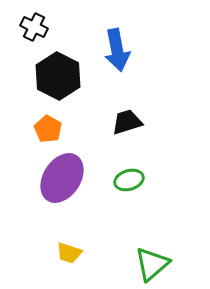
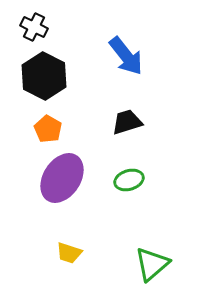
blue arrow: moved 9 px right, 6 px down; rotated 27 degrees counterclockwise
black hexagon: moved 14 px left
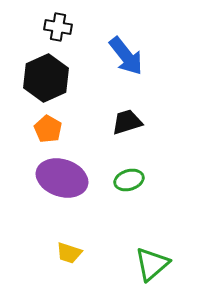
black cross: moved 24 px right; rotated 16 degrees counterclockwise
black hexagon: moved 2 px right, 2 px down; rotated 9 degrees clockwise
purple ellipse: rotated 75 degrees clockwise
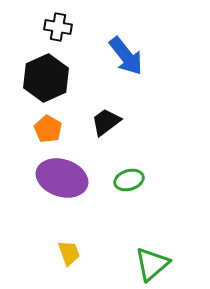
black trapezoid: moved 21 px left; rotated 20 degrees counterclockwise
yellow trapezoid: rotated 128 degrees counterclockwise
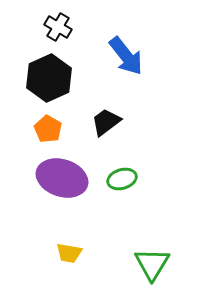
black cross: rotated 20 degrees clockwise
black hexagon: moved 3 px right
green ellipse: moved 7 px left, 1 px up
yellow trapezoid: rotated 120 degrees clockwise
green triangle: rotated 18 degrees counterclockwise
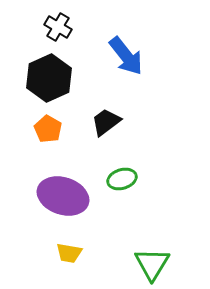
purple ellipse: moved 1 px right, 18 px down
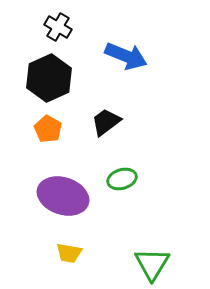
blue arrow: rotated 30 degrees counterclockwise
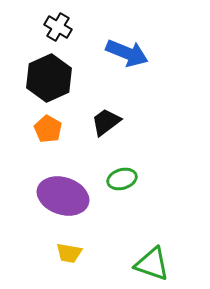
blue arrow: moved 1 px right, 3 px up
green triangle: rotated 42 degrees counterclockwise
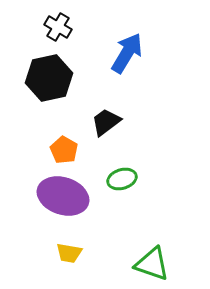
blue arrow: rotated 81 degrees counterclockwise
black hexagon: rotated 12 degrees clockwise
orange pentagon: moved 16 px right, 21 px down
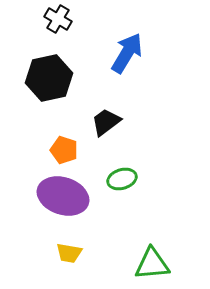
black cross: moved 8 px up
orange pentagon: rotated 12 degrees counterclockwise
green triangle: rotated 24 degrees counterclockwise
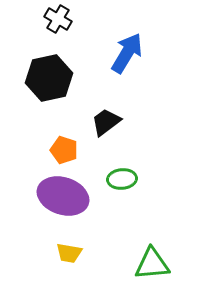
green ellipse: rotated 12 degrees clockwise
